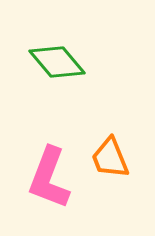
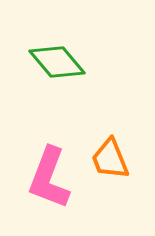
orange trapezoid: moved 1 px down
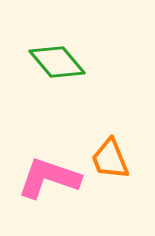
pink L-shape: rotated 88 degrees clockwise
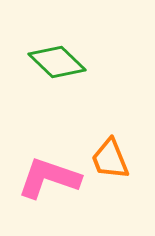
green diamond: rotated 6 degrees counterclockwise
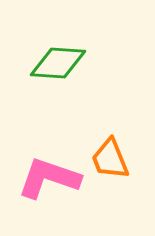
green diamond: moved 1 px right, 1 px down; rotated 40 degrees counterclockwise
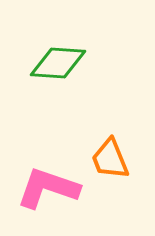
pink L-shape: moved 1 px left, 10 px down
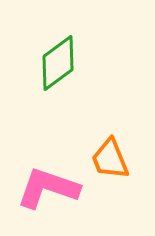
green diamond: rotated 40 degrees counterclockwise
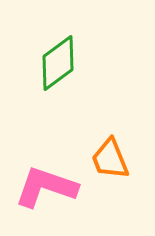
pink L-shape: moved 2 px left, 1 px up
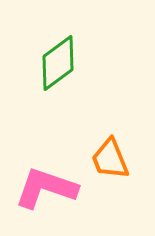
pink L-shape: moved 1 px down
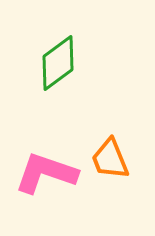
pink L-shape: moved 15 px up
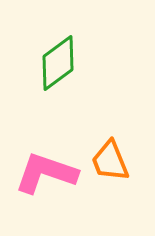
orange trapezoid: moved 2 px down
